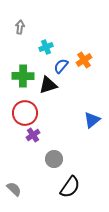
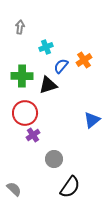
green cross: moved 1 px left
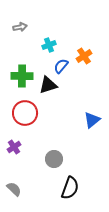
gray arrow: rotated 72 degrees clockwise
cyan cross: moved 3 px right, 2 px up
orange cross: moved 4 px up
purple cross: moved 19 px left, 12 px down
black semicircle: moved 1 px down; rotated 15 degrees counterclockwise
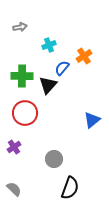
blue semicircle: moved 1 px right, 2 px down
black triangle: rotated 30 degrees counterclockwise
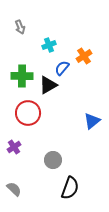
gray arrow: rotated 80 degrees clockwise
black triangle: rotated 18 degrees clockwise
red circle: moved 3 px right
blue triangle: moved 1 px down
gray circle: moved 1 px left, 1 px down
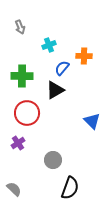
orange cross: rotated 35 degrees clockwise
black triangle: moved 7 px right, 5 px down
red circle: moved 1 px left
blue triangle: rotated 36 degrees counterclockwise
purple cross: moved 4 px right, 4 px up
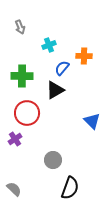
purple cross: moved 3 px left, 4 px up
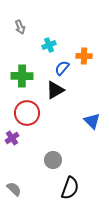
purple cross: moved 3 px left, 1 px up
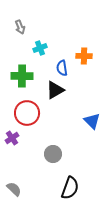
cyan cross: moved 9 px left, 3 px down
blue semicircle: rotated 49 degrees counterclockwise
gray circle: moved 6 px up
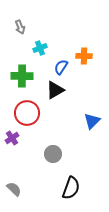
blue semicircle: moved 1 px left, 1 px up; rotated 42 degrees clockwise
blue triangle: rotated 30 degrees clockwise
black semicircle: moved 1 px right
